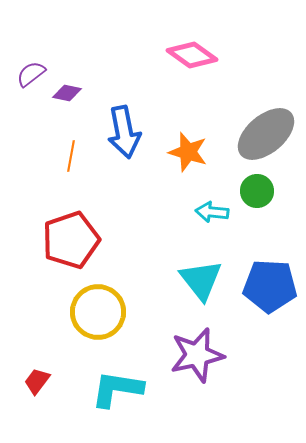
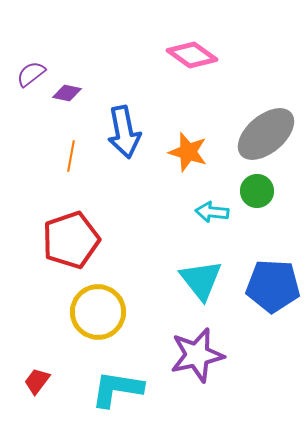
blue pentagon: moved 3 px right
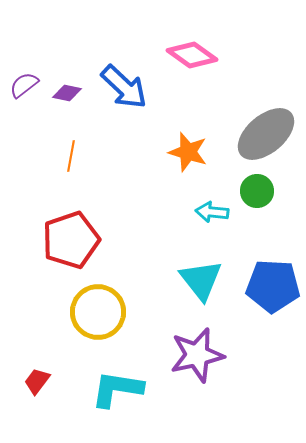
purple semicircle: moved 7 px left, 11 px down
blue arrow: moved 45 px up; rotated 36 degrees counterclockwise
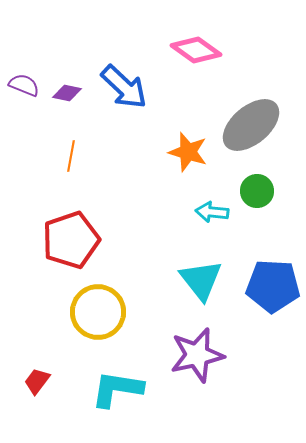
pink diamond: moved 4 px right, 5 px up
purple semicircle: rotated 60 degrees clockwise
gray ellipse: moved 15 px left, 9 px up
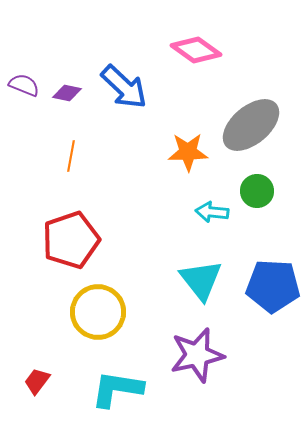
orange star: rotated 18 degrees counterclockwise
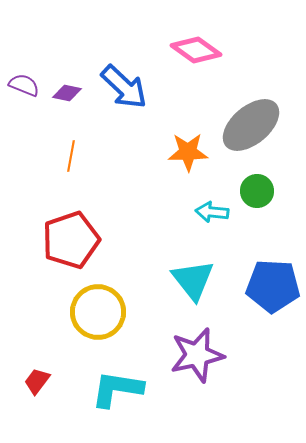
cyan triangle: moved 8 px left
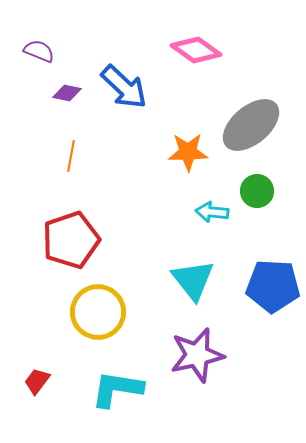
purple semicircle: moved 15 px right, 34 px up
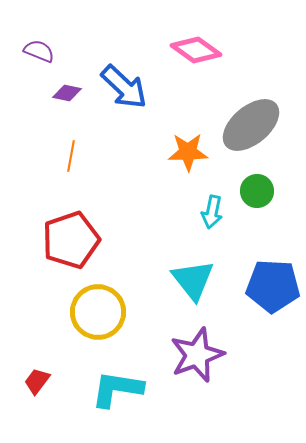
cyan arrow: rotated 84 degrees counterclockwise
purple star: rotated 8 degrees counterclockwise
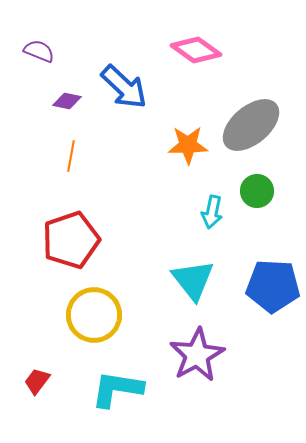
purple diamond: moved 8 px down
orange star: moved 7 px up
yellow circle: moved 4 px left, 3 px down
purple star: rotated 8 degrees counterclockwise
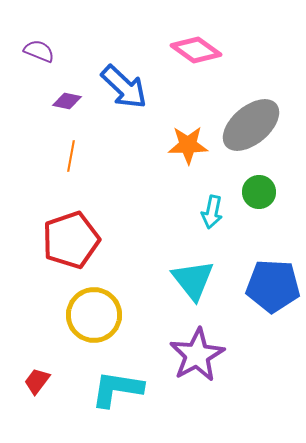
green circle: moved 2 px right, 1 px down
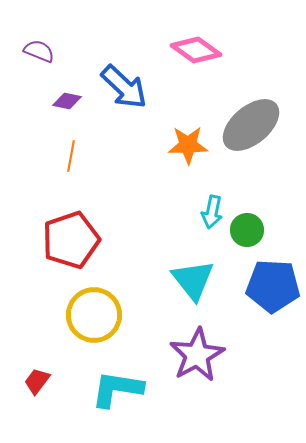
green circle: moved 12 px left, 38 px down
